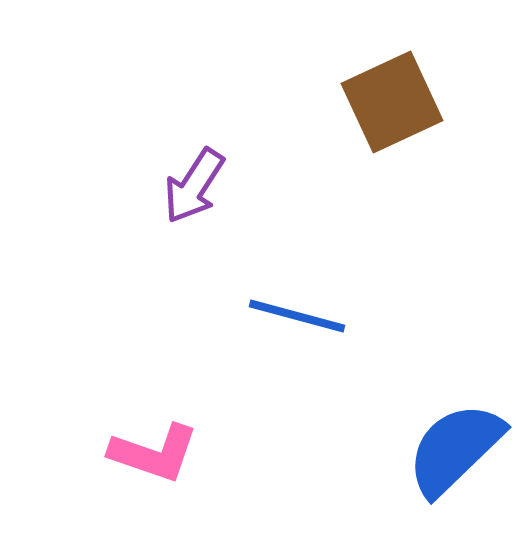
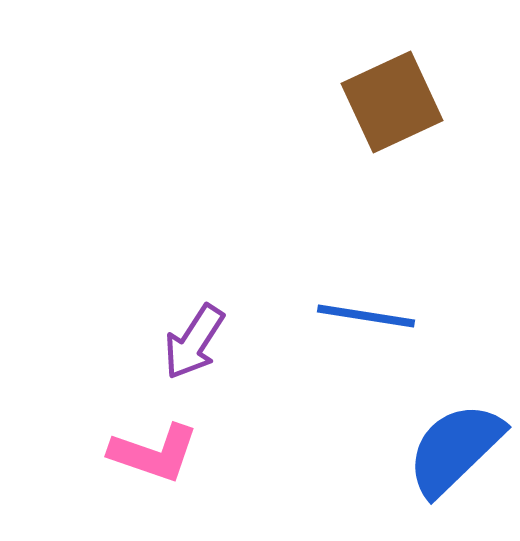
purple arrow: moved 156 px down
blue line: moved 69 px right; rotated 6 degrees counterclockwise
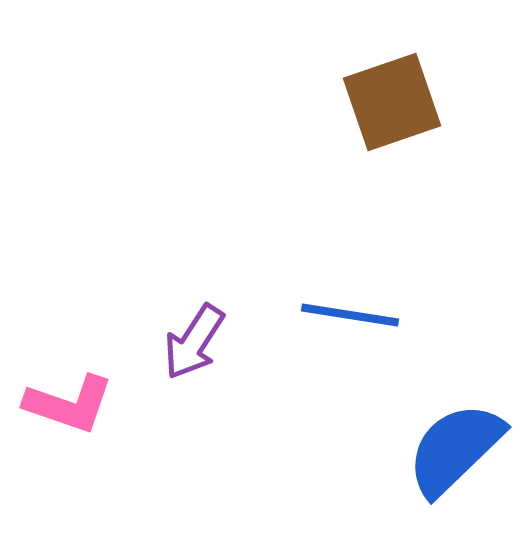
brown square: rotated 6 degrees clockwise
blue line: moved 16 px left, 1 px up
pink L-shape: moved 85 px left, 49 px up
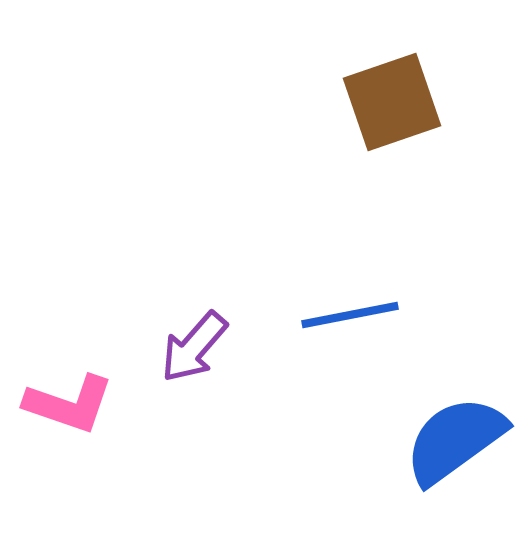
blue line: rotated 20 degrees counterclockwise
purple arrow: moved 5 px down; rotated 8 degrees clockwise
blue semicircle: moved 9 px up; rotated 8 degrees clockwise
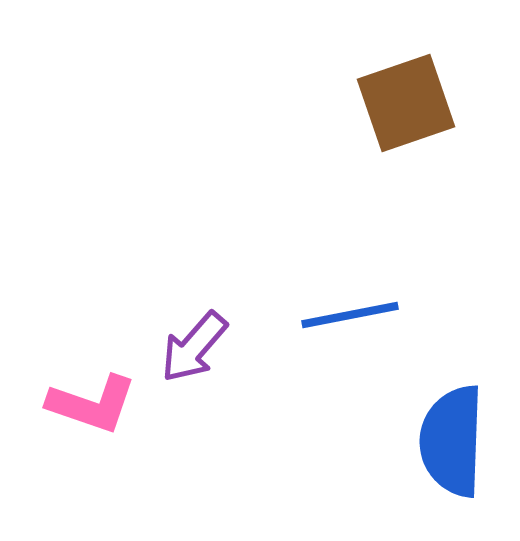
brown square: moved 14 px right, 1 px down
pink L-shape: moved 23 px right
blue semicircle: moved 3 px left, 1 px down; rotated 52 degrees counterclockwise
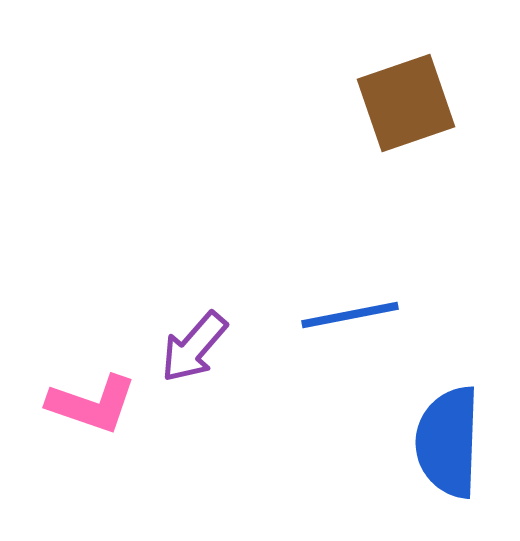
blue semicircle: moved 4 px left, 1 px down
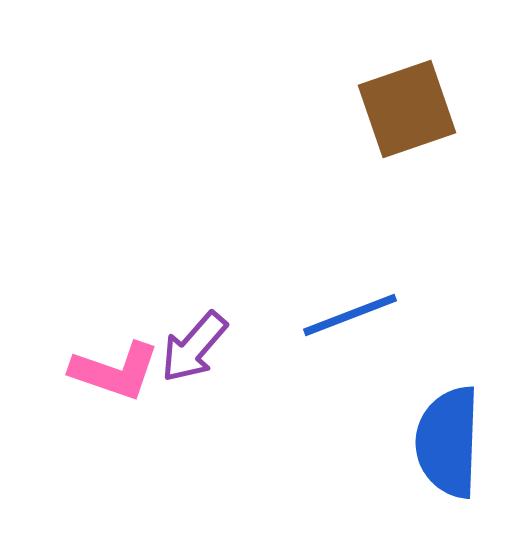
brown square: moved 1 px right, 6 px down
blue line: rotated 10 degrees counterclockwise
pink L-shape: moved 23 px right, 33 px up
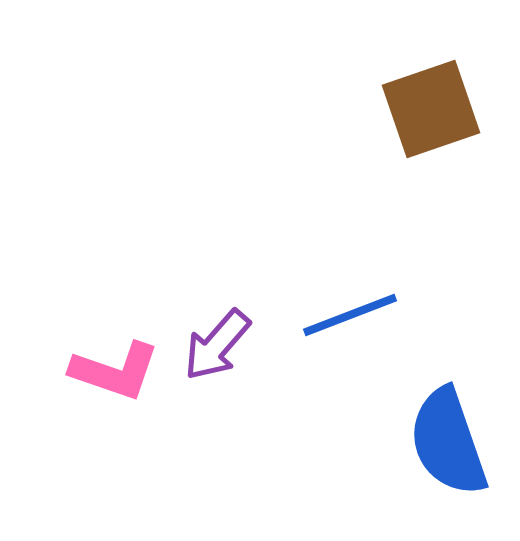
brown square: moved 24 px right
purple arrow: moved 23 px right, 2 px up
blue semicircle: rotated 21 degrees counterclockwise
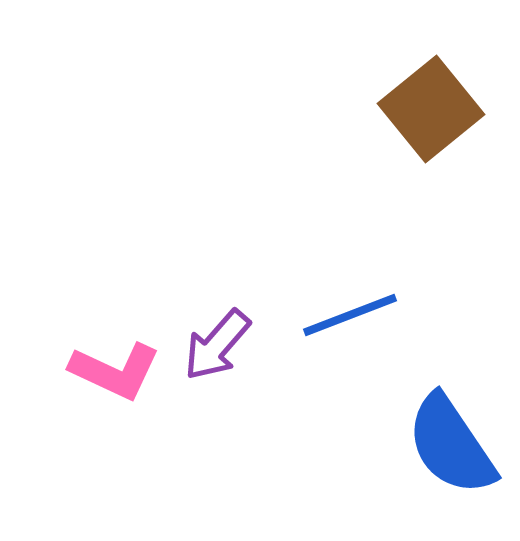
brown square: rotated 20 degrees counterclockwise
pink L-shape: rotated 6 degrees clockwise
blue semicircle: moved 3 px right, 3 px down; rotated 15 degrees counterclockwise
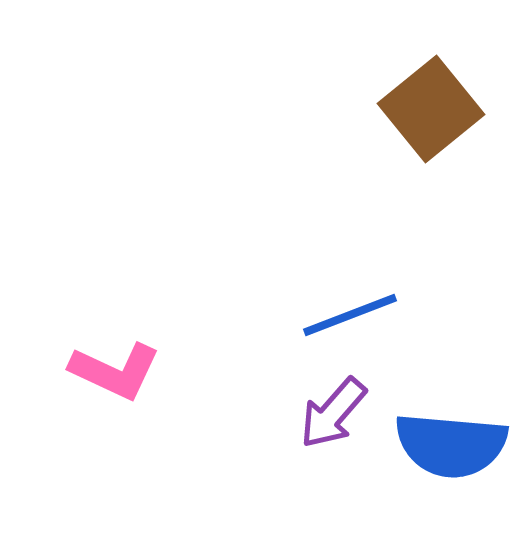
purple arrow: moved 116 px right, 68 px down
blue semicircle: rotated 51 degrees counterclockwise
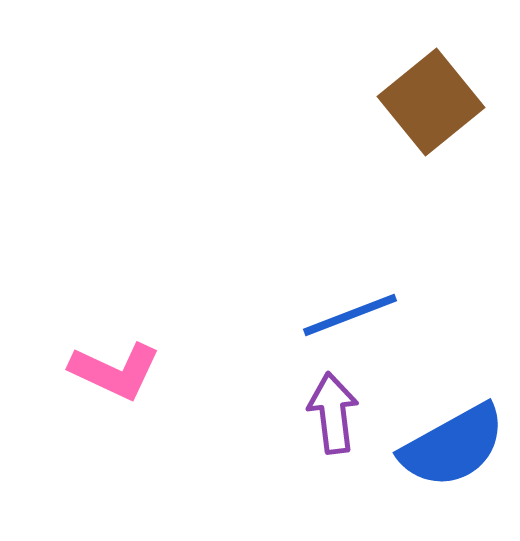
brown square: moved 7 px up
purple arrow: rotated 132 degrees clockwise
blue semicircle: moved 2 px right, 1 px down; rotated 34 degrees counterclockwise
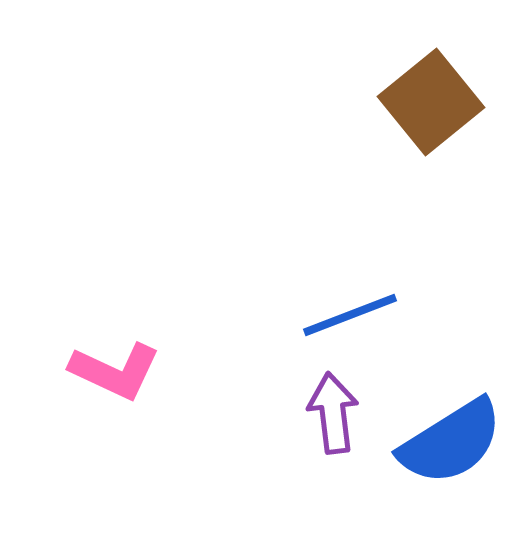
blue semicircle: moved 2 px left, 4 px up; rotated 3 degrees counterclockwise
